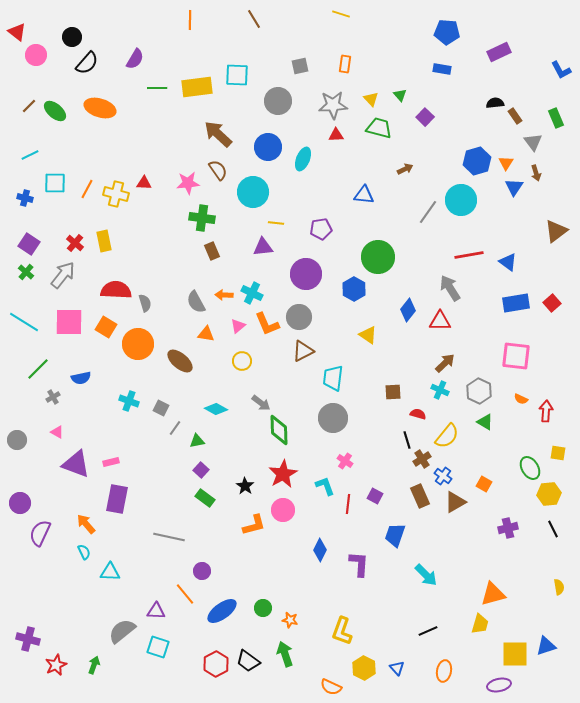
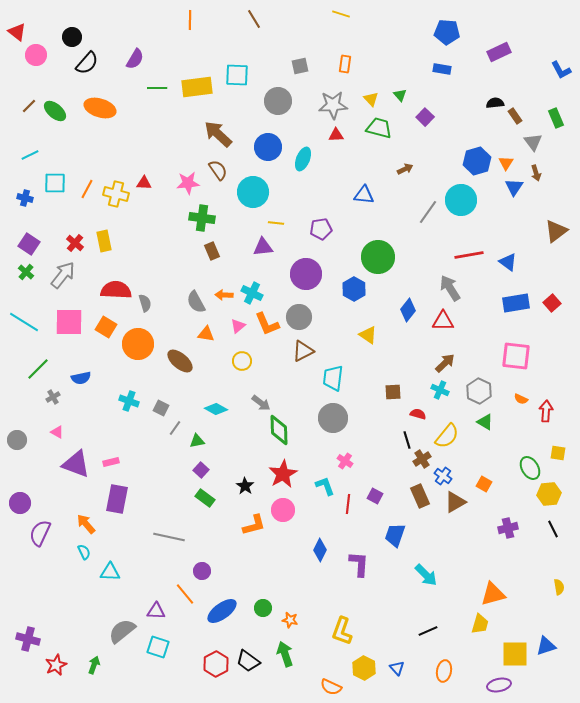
red triangle at (440, 321): moved 3 px right
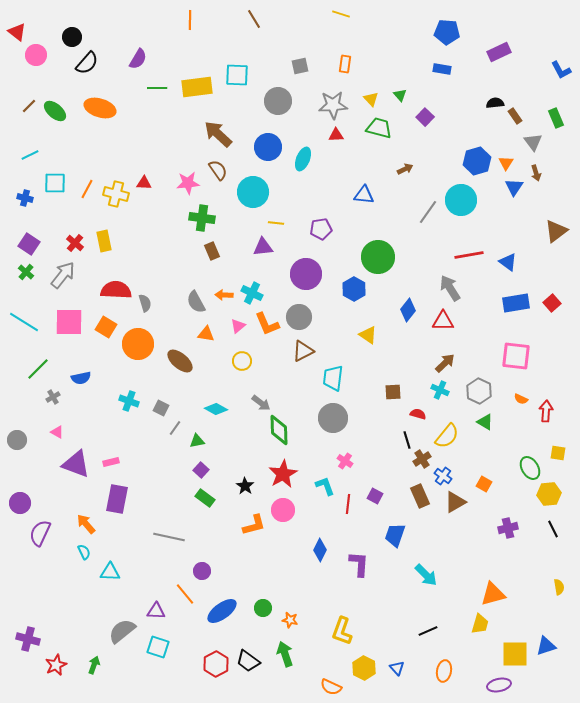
purple semicircle at (135, 59): moved 3 px right
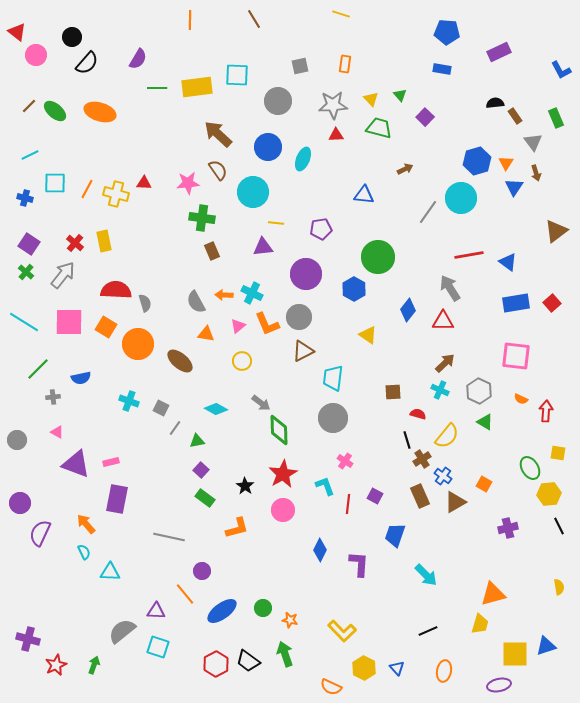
orange ellipse at (100, 108): moved 4 px down
cyan circle at (461, 200): moved 2 px up
gray cross at (53, 397): rotated 24 degrees clockwise
orange L-shape at (254, 525): moved 17 px left, 3 px down
black line at (553, 529): moved 6 px right, 3 px up
yellow L-shape at (342, 631): rotated 64 degrees counterclockwise
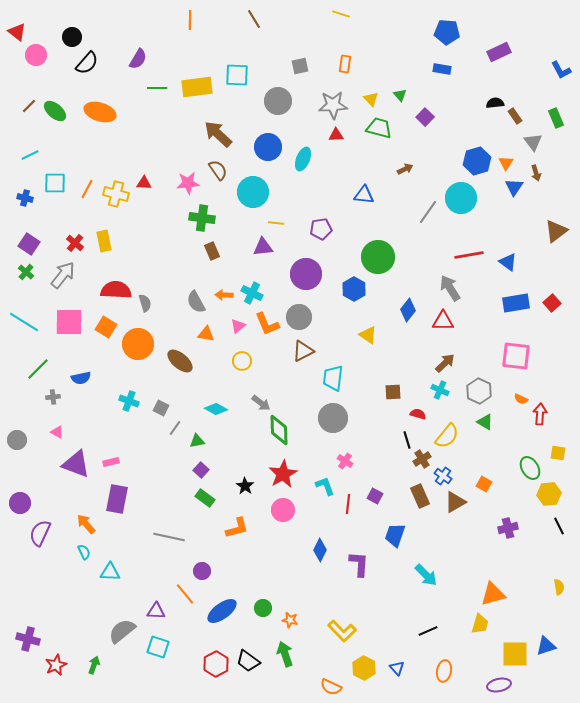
red arrow at (546, 411): moved 6 px left, 3 px down
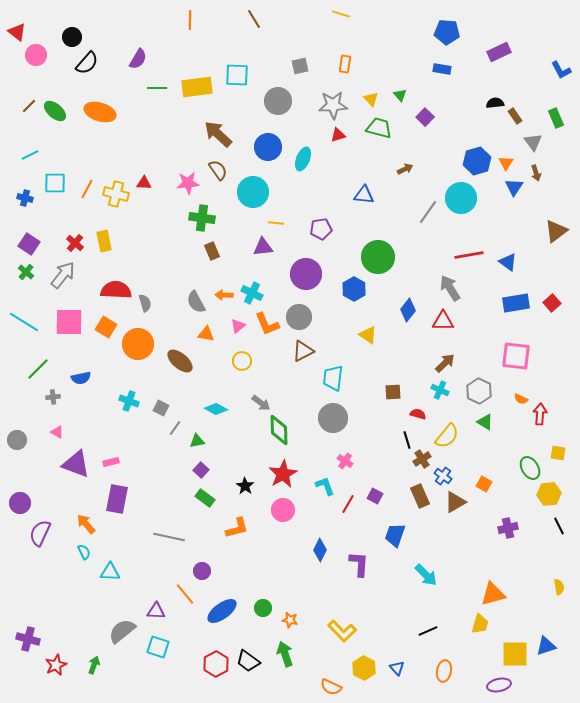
red triangle at (336, 135): moved 2 px right; rotated 14 degrees counterclockwise
red line at (348, 504): rotated 24 degrees clockwise
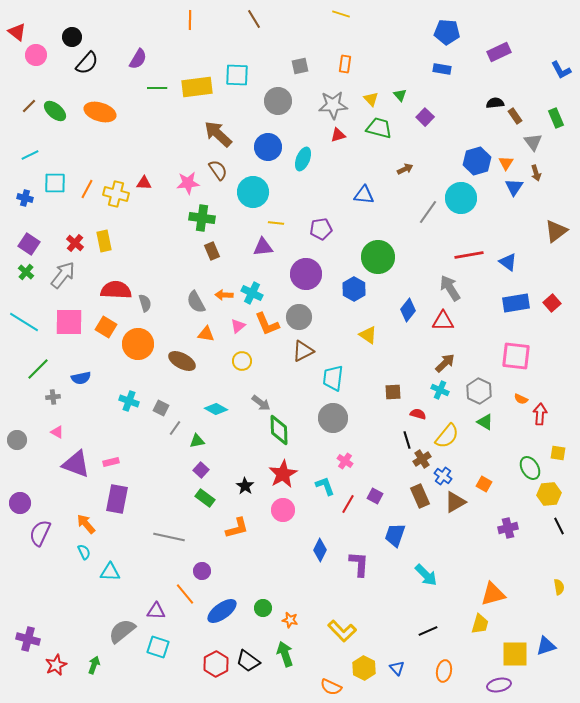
brown ellipse at (180, 361): moved 2 px right; rotated 12 degrees counterclockwise
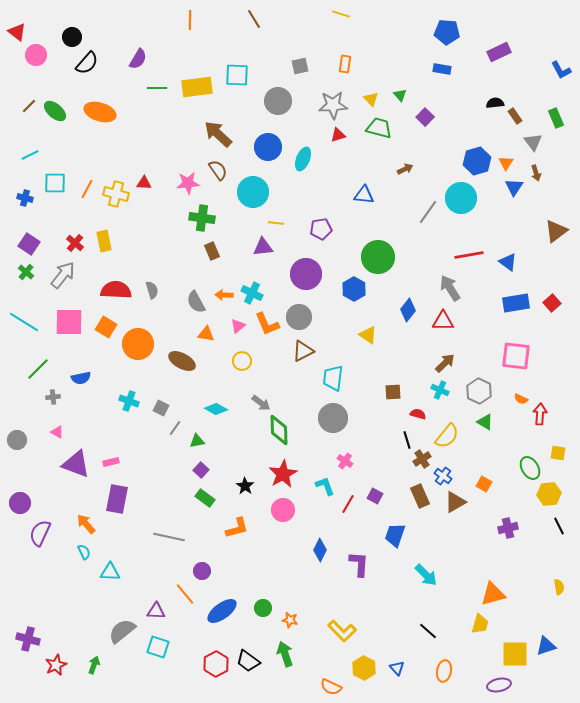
gray semicircle at (145, 303): moved 7 px right, 13 px up
black line at (428, 631): rotated 66 degrees clockwise
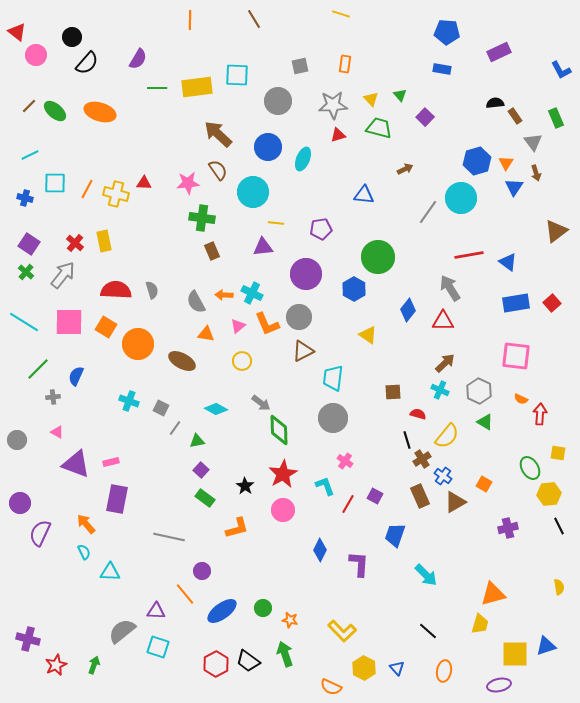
blue semicircle at (81, 378): moved 5 px left, 2 px up; rotated 126 degrees clockwise
